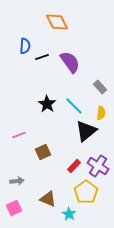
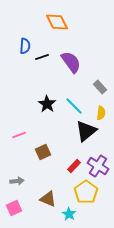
purple semicircle: moved 1 px right
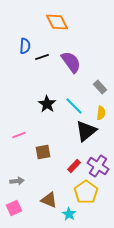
brown square: rotated 14 degrees clockwise
brown triangle: moved 1 px right, 1 px down
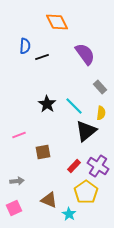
purple semicircle: moved 14 px right, 8 px up
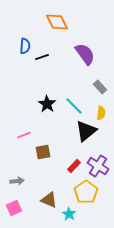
pink line: moved 5 px right
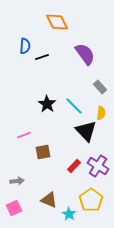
black triangle: rotated 35 degrees counterclockwise
yellow pentagon: moved 5 px right, 8 px down
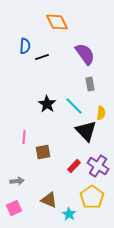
gray rectangle: moved 10 px left, 3 px up; rotated 32 degrees clockwise
pink line: moved 2 px down; rotated 64 degrees counterclockwise
yellow pentagon: moved 1 px right, 3 px up
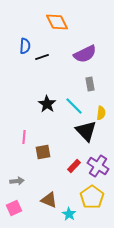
purple semicircle: rotated 100 degrees clockwise
